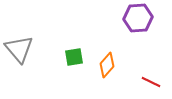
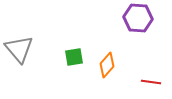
purple hexagon: rotated 8 degrees clockwise
red line: rotated 18 degrees counterclockwise
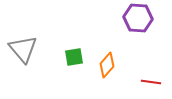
gray triangle: moved 4 px right
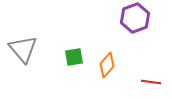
purple hexagon: moved 3 px left; rotated 24 degrees counterclockwise
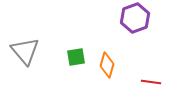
gray triangle: moved 2 px right, 2 px down
green square: moved 2 px right
orange diamond: rotated 25 degrees counterclockwise
